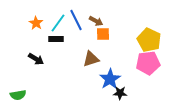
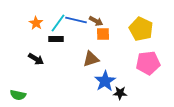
blue line: rotated 50 degrees counterclockwise
yellow pentagon: moved 8 px left, 11 px up
blue star: moved 5 px left, 2 px down
green semicircle: rotated 21 degrees clockwise
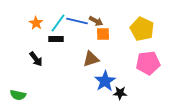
blue line: moved 1 px right, 1 px down
yellow pentagon: moved 1 px right
black arrow: rotated 21 degrees clockwise
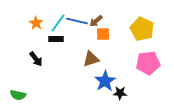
brown arrow: rotated 112 degrees clockwise
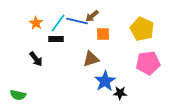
brown arrow: moved 4 px left, 5 px up
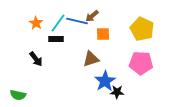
pink pentagon: moved 7 px left; rotated 10 degrees clockwise
black star: moved 3 px left, 1 px up
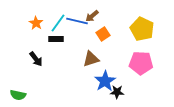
orange square: rotated 32 degrees counterclockwise
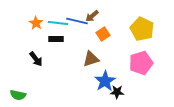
cyan line: rotated 60 degrees clockwise
pink pentagon: rotated 20 degrees counterclockwise
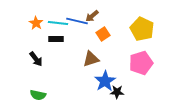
green semicircle: moved 20 px right
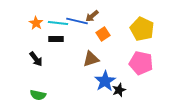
pink pentagon: rotated 30 degrees clockwise
black star: moved 2 px right, 2 px up; rotated 24 degrees counterclockwise
